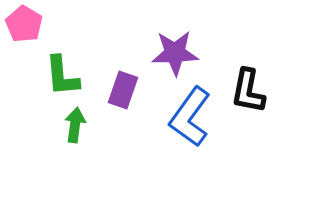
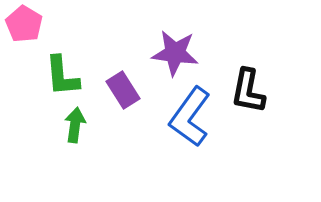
purple star: rotated 9 degrees clockwise
purple rectangle: rotated 51 degrees counterclockwise
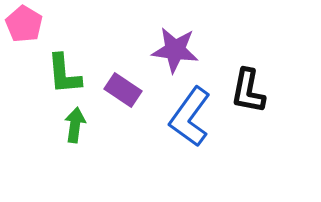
purple star: moved 3 px up
green L-shape: moved 2 px right, 2 px up
purple rectangle: rotated 24 degrees counterclockwise
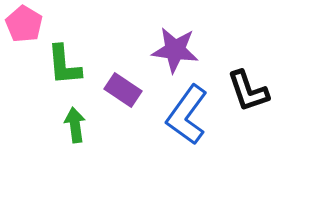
green L-shape: moved 9 px up
black L-shape: rotated 30 degrees counterclockwise
blue L-shape: moved 3 px left, 2 px up
green arrow: rotated 16 degrees counterclockwise
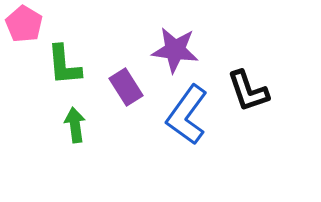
purple rectangle: moved 3 px right, 3 px up; rotated 24 degrees clockwise
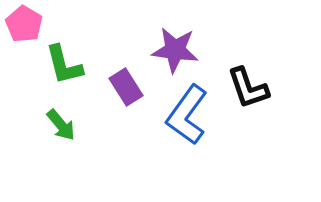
green L-shape: rotated 9 degrees counterclockwise
black L-shape: moved 3 px up
green arrow: moved 14 px left; rotated 148 degrees clockwise
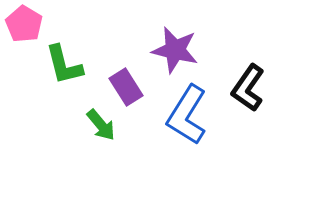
purple star: rotated 6 degrees clockwise
black L-shape: rotated 54 degrees clockwise
blue L-shape: rotated 4 degrees counterclockwise
green arrow: moved 40 px right
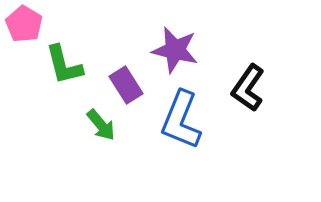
purple rectangle: moved 2 px up
blue L-shape: moved 6 px left, 5 px down; rotated 10 degrees counterclockwise
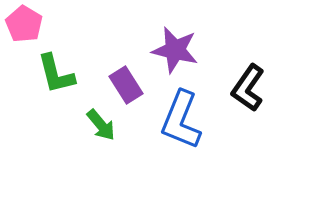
green L-shape: moved 8 px left, 9 px down
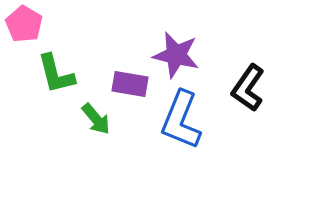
purple star: moved 1 px right, 5 px down
purple rectangle: moved 4 px right, 1 px up; rotated 48 degrees counterclockwise
green arrow: moved 5 px left, 6 px up
